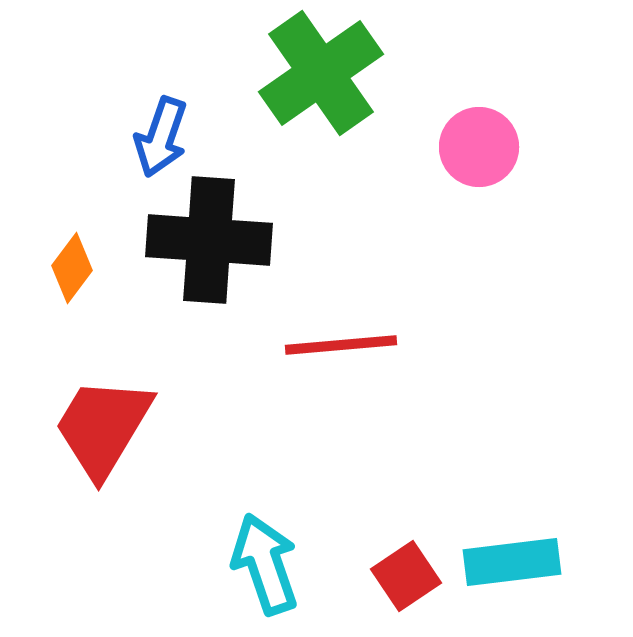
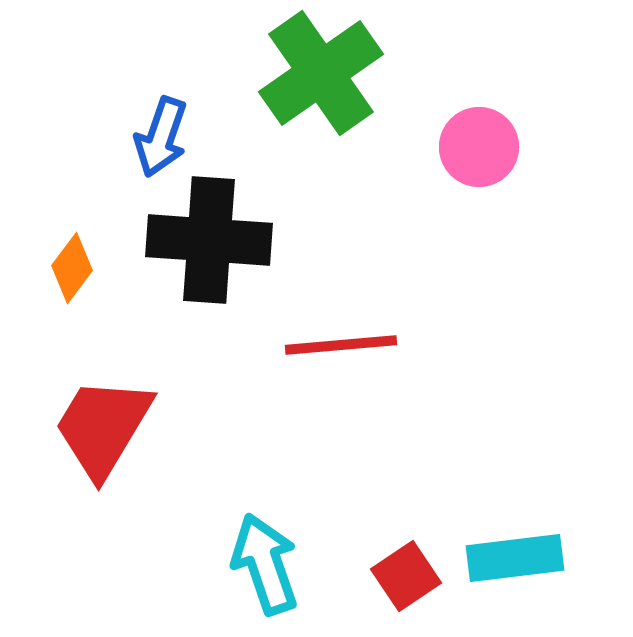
cyan rectangle: moved 3 px right, 4 px up
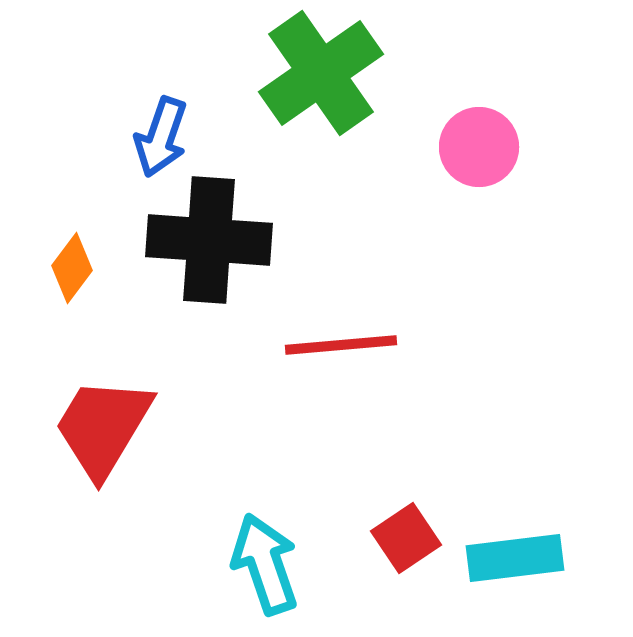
red square: moved 38 px up
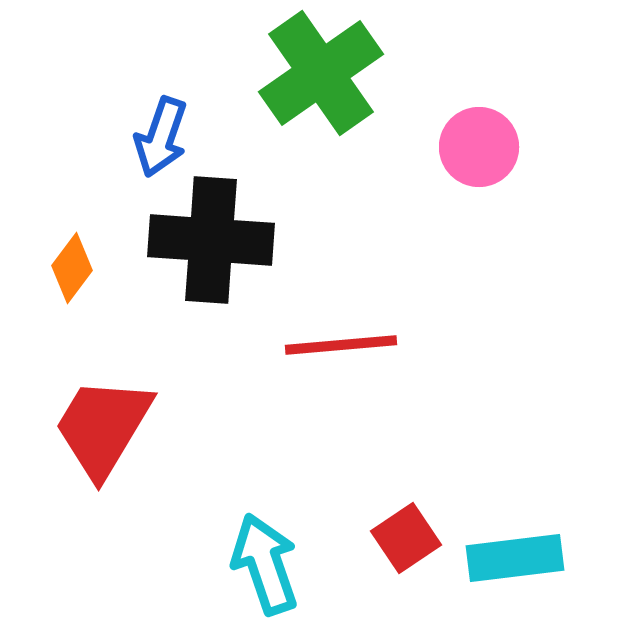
black cross: moved 2 px right
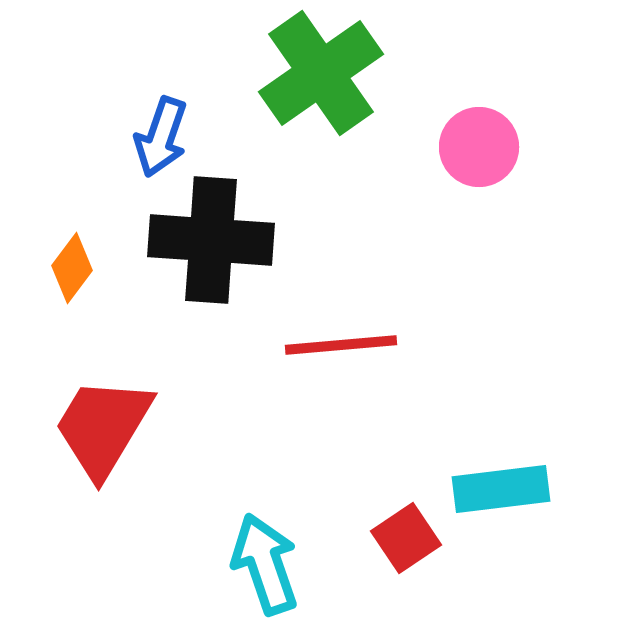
cyan rectangle: moved 14 px left, 69 px up
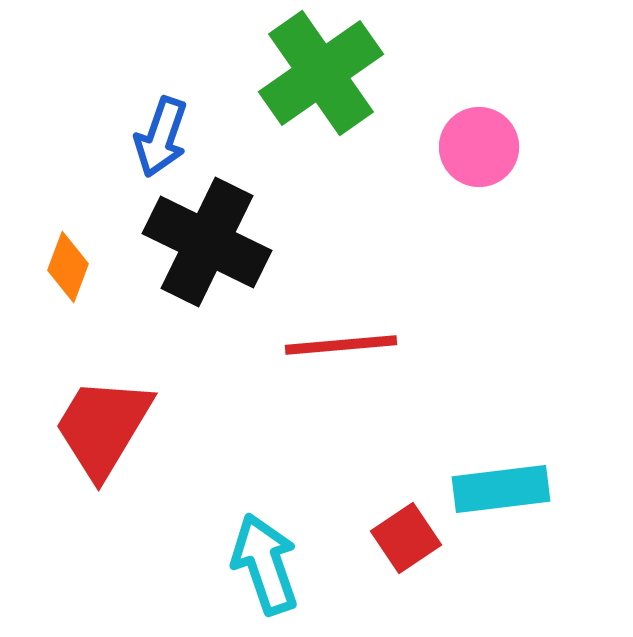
black cross: moved 4 px left, 2 px down; rotated 22 degrees clockwise
orange diamond: moved 4 px left, 1 px up; rotated 16 degrees counterclockwise
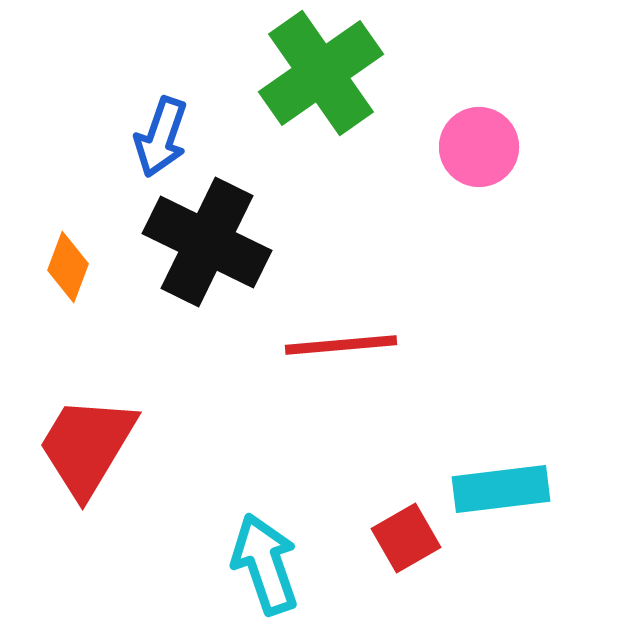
red trapezoid: moved 16 px left, 19 px down
red square: rotated 4 degrees clockwise
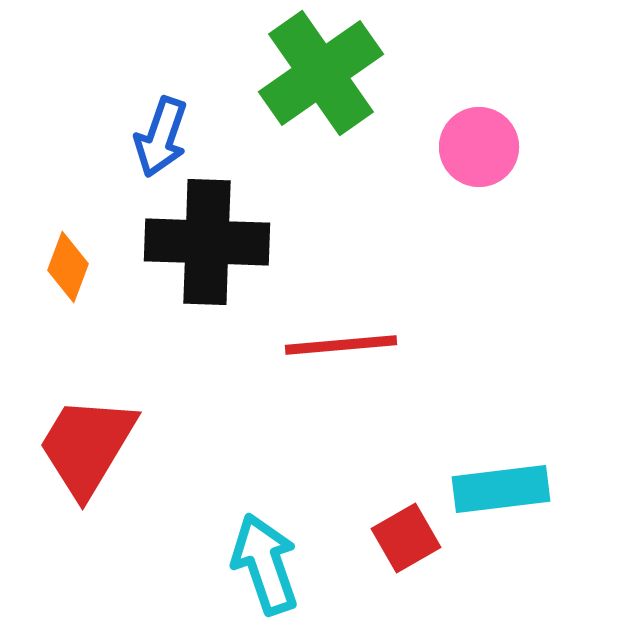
black cross: rotated 24 degrees counterclockwise
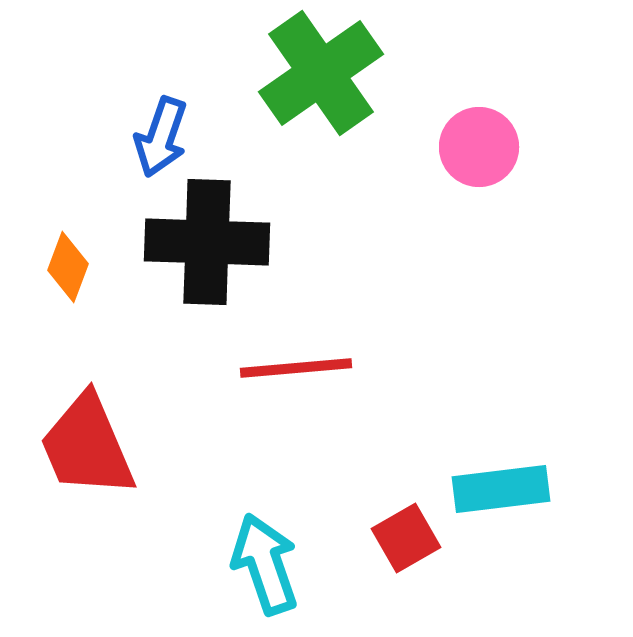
red line: moved 45 px left, 23 px down
red trapezoid: rotated 54 degrees counterclockwise
